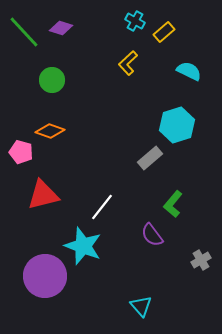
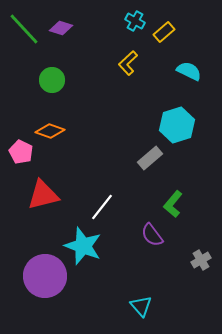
green line: moved 3 px up
pink pentagon: rotated 10 degrees clockwise
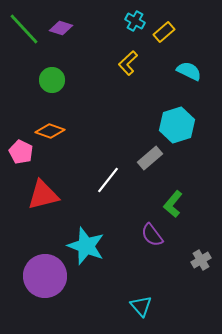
white line: moved 6 px right, 27 px up
cyan star: moved 3 px right
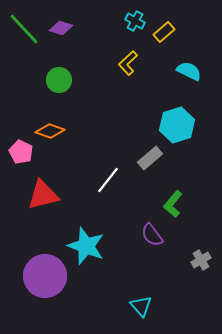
green circle: moved 7 px right
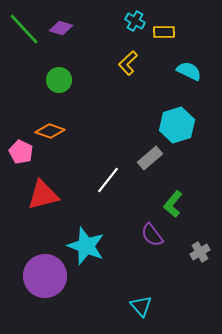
yellow rectangle: rotated 40 degrees clockwise
gray cross: moved 1 px left, 8 px up
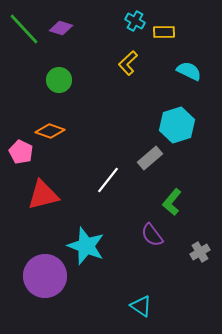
green L-shape: moved 1 px left, 2 px up
cyan triangle: rotated 15 degrees counterclockwise
